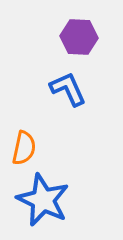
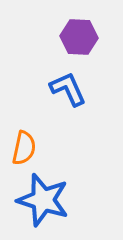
blue star: rotated 8 degrees counterclockwise
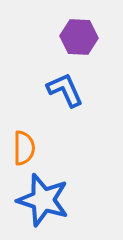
blue L-shape: moved 3 px left, 1 px down
orange semicircle: rotated 12 degrees counterclockwise
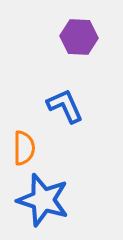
blue L-shape: moved 16 px down
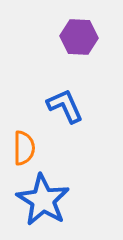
blue star: rotated 14 degrees clockwise
